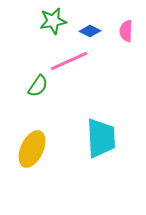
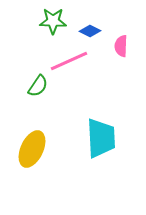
green star: rotated 12 degrees clockwise
pink semicircle: moved 5 px left, 15 px down
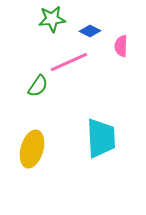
green star: moved 1 px left, 2 px up; rotated 8 degrees counterclockwise
pink line: moved 1 px down
yellow ellipse: rotated 9 degrees counterclockwise
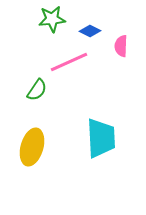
green semicircle: moved 1 px left, 4 px down
yellow ellipse: moved 2 px up
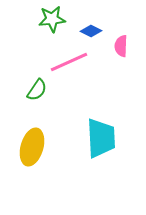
blue diamond: moved 1 px right
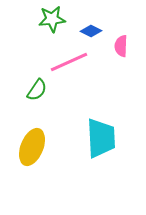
yellow ellipse: rotated 6 degrees clockwise
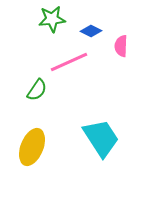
cyan trapezoid: rotated 30 degrees counterclockwise
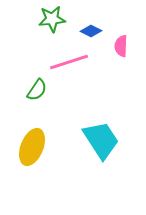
pink line: rotated 6 degrees clockwise
cyan trapezoid: moved 2 px down
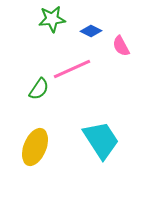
pink semicircle: rotated 30 degrees counterclockwise
pink line: moved 3 px right, 7 px down; rotated 6 degrees counterclockwise
green semicircle: moved 2 px right, 1 px up
yellow ellipse: moved 3 px right
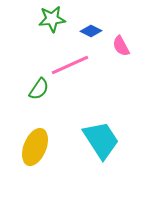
pink line: moved 2 px left, 4 px up
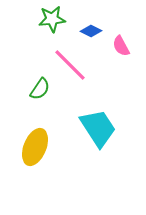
pink line: rotated 69 degrees clockwise
green semicircle: moved 1 px right
cyan trapezoid: moved 3 px left, 12 px up
